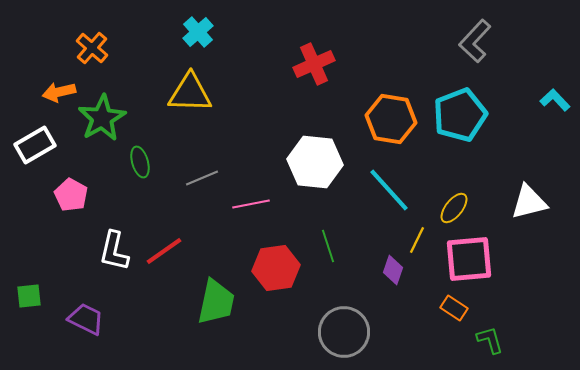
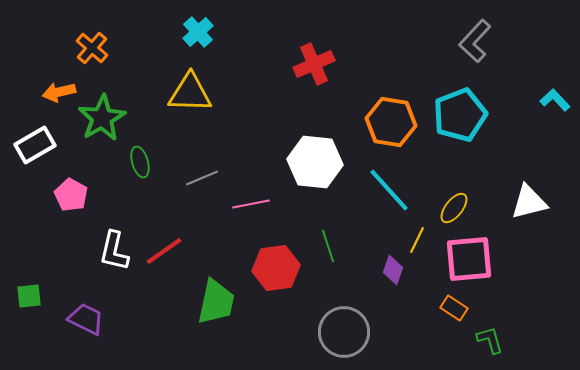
orange hexagon: moved 3 px down
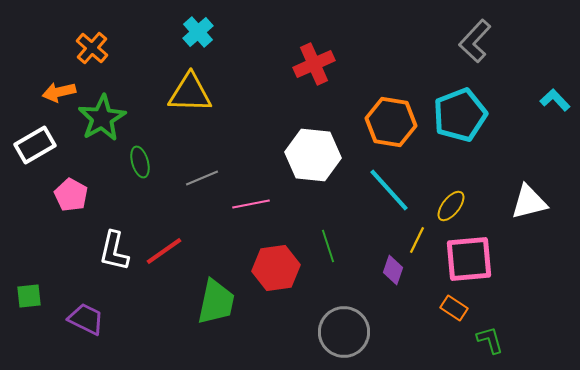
white hexagon: moved 2 px left, 7 px up
yellow ellipse: moved 3 px left, 2 px up
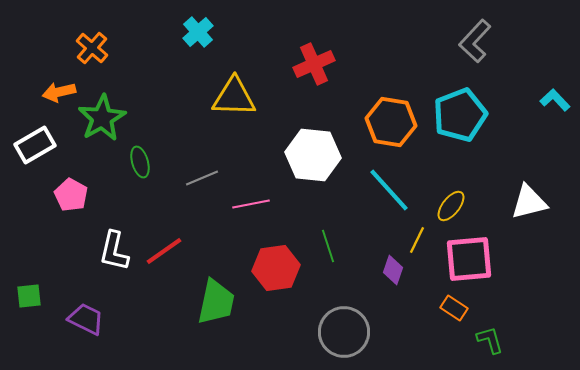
yellow triangle: moved 44 px right, 4 px down
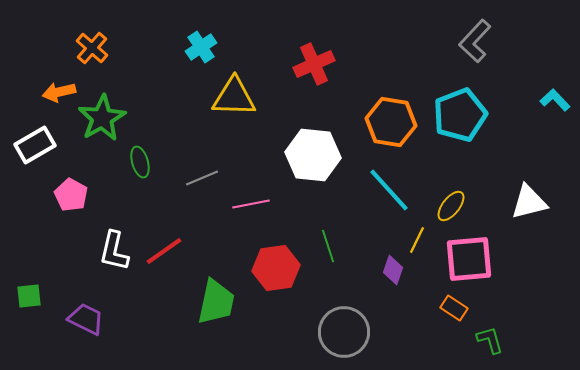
cyan cross: moved 3 px right, 15 px down; rotated 8 degrees clockwise
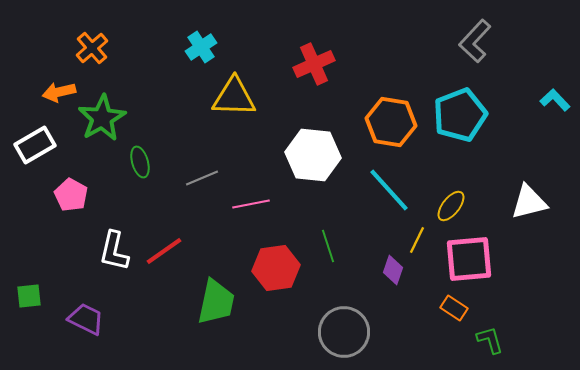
orange cross: rotated 8 degrees clockwise
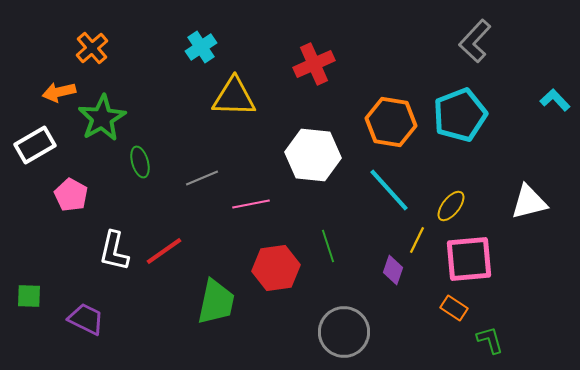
green square: rotated 8 degrees clockwise
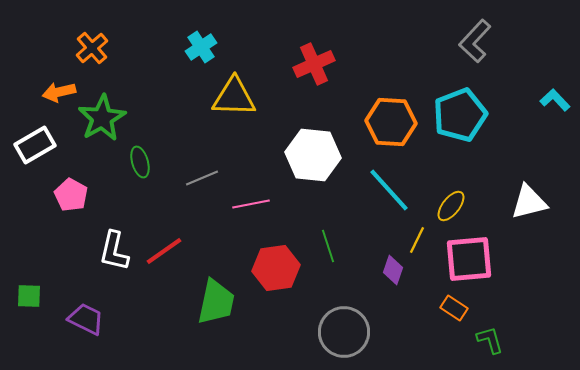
orange hexagon: rotated 6 degrees counterclockwise
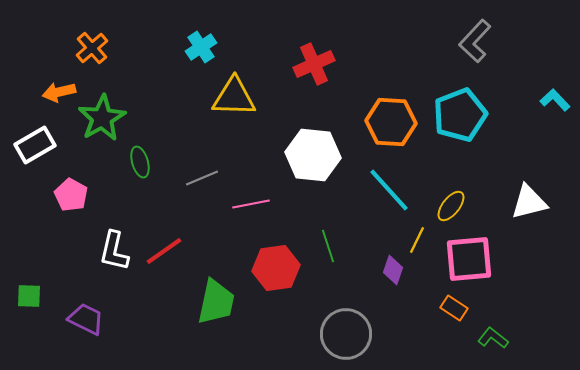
gray circle: moved 2 px right, 2 px down
green L-shape: moved 3 px right, 2 px up; rotated 36 degrees counterclockwise
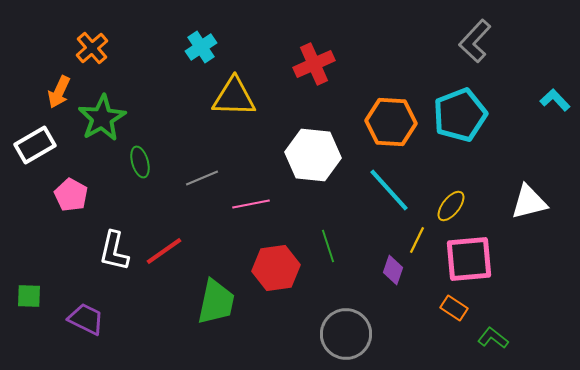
orange arrow: rotated 52 degrees counterclockwise
